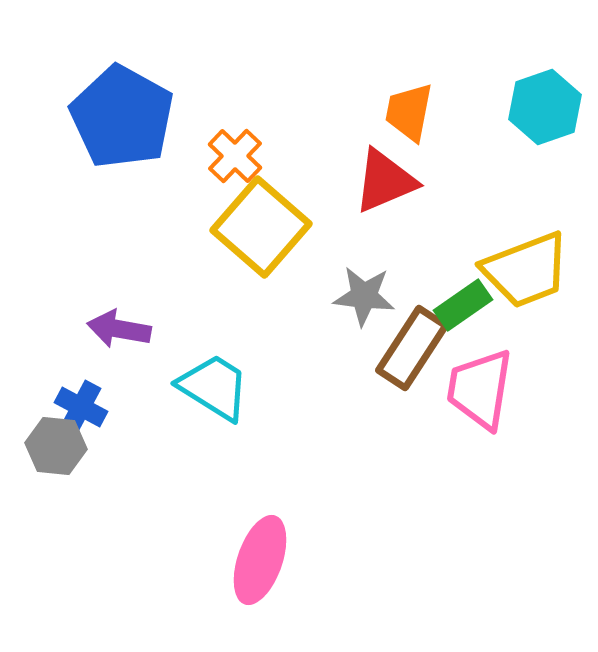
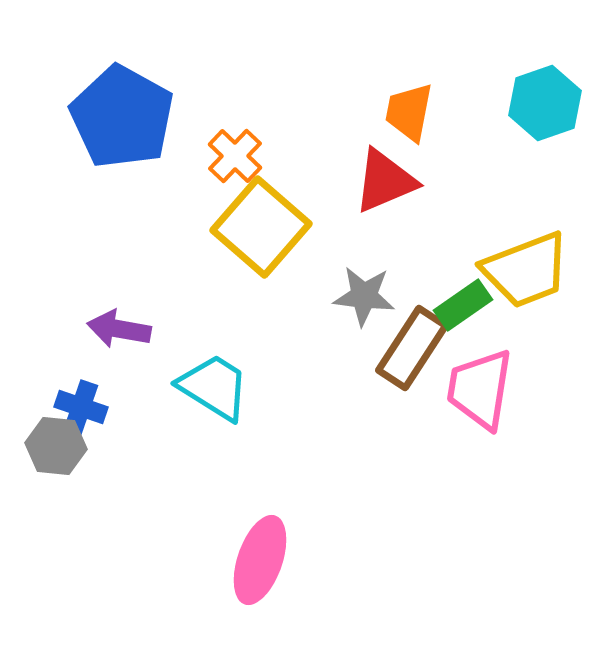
cyan hexagon: moved 4 px up
blue cross: rotated 9 degrees counterclockwise
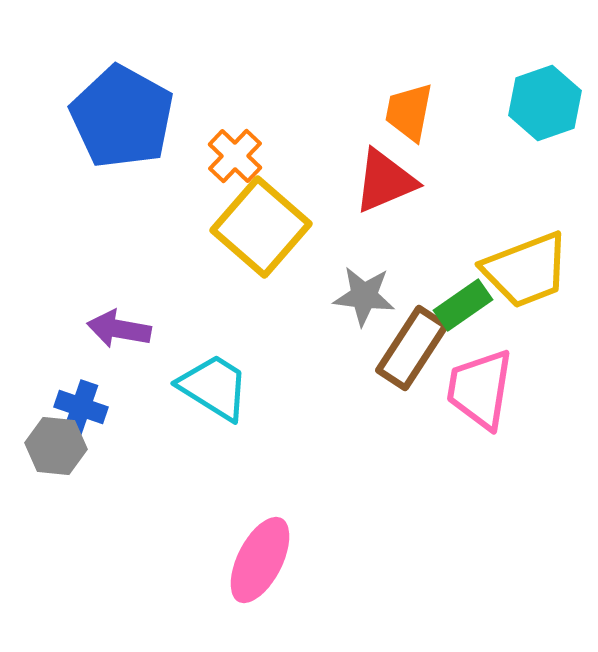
pink ellipse: rotated 8 degrees clockwise
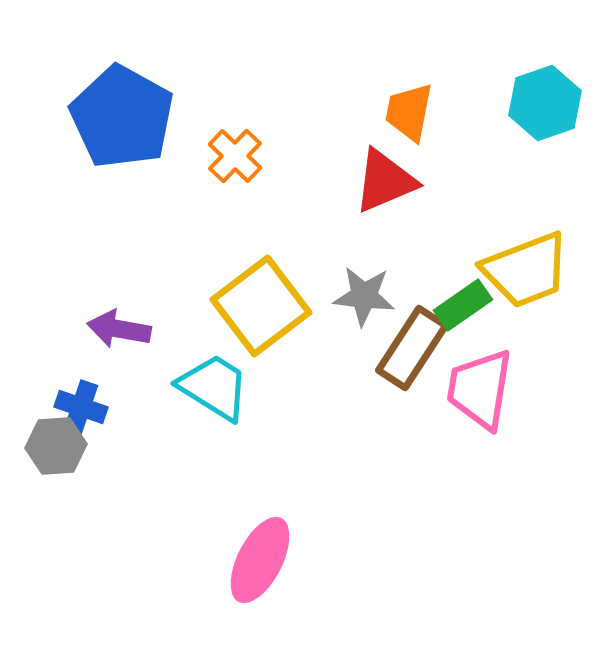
yellow square: moved 79 px down; rotated 12 degrees clockwise
gray hexagon: rotated 10 degrees counterclockwise
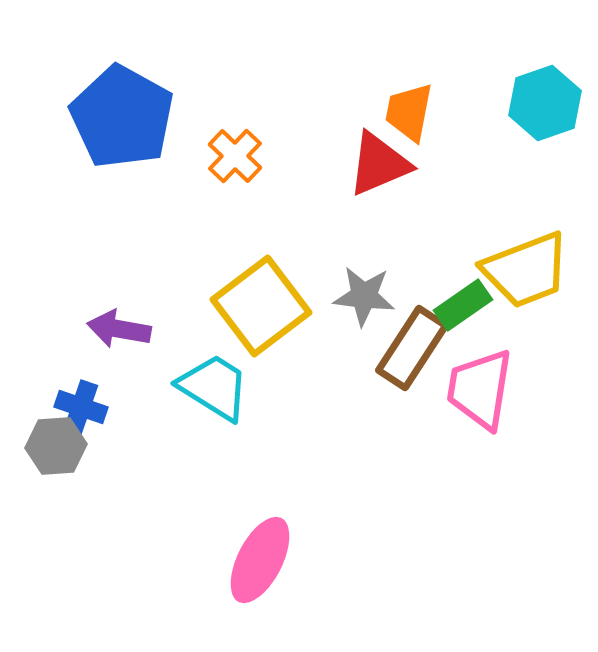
red triangle: moved 6 px left, 17 px up
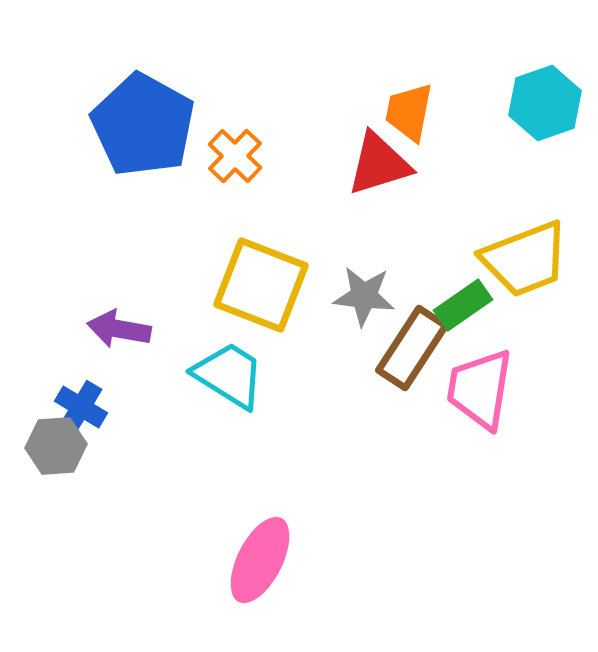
blue pentagon: moved 21 px right, 8 px down
red triangle: rotated 6 degrees clockwise
yellow trapezoid: moved 1 px left, 11 px up
yellow square: moved 21 px up; rotated 32 degrees counterclockwise
cyan trapezoid: moved 15 px right, 12 px up
blue cross: rotated 12 degrees clockwise
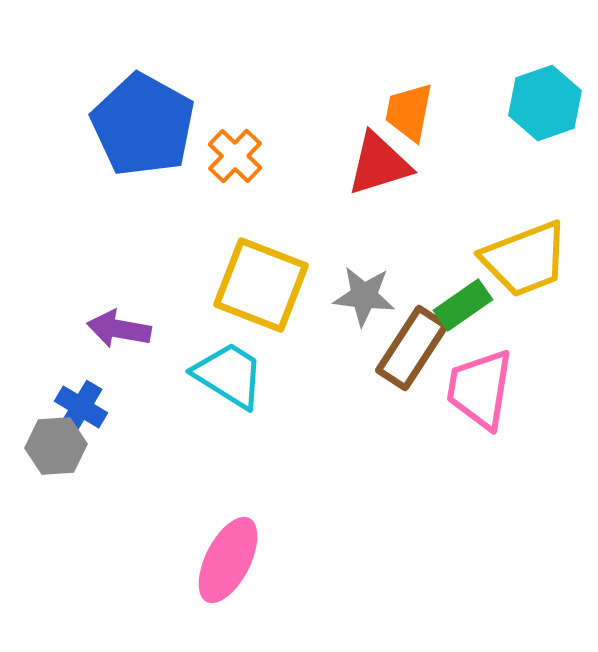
pink ellipse: moved 32 px left
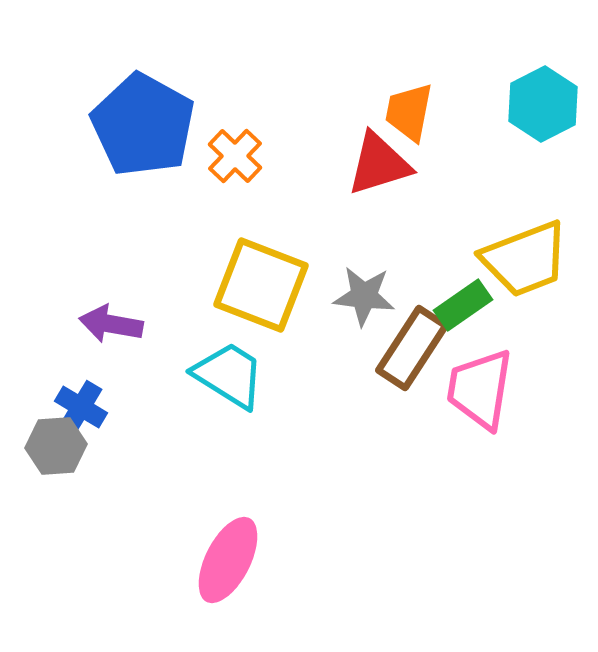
cyan hexagon: moved 2 px left, 1 px down; rotated 8 degrees counterclockwise
purple arrow: moved 8 px left, 5 px up
